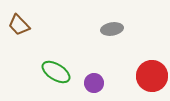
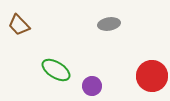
gray ellipse: moved 3 px left, 5 px up
green ellipse: moved 2 px up
purple circle: moved 2 px left, 3 px down
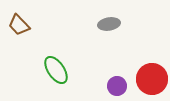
green ellipse: rotated 24 degrees clockwise
red circle: moved 3 px down
purple circle: moved 25 px right
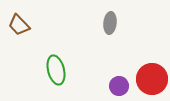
gray ellipse: moved 1 px right, 1 px up; rotated 75 degrees counterclockwise
green ellipse: rotated 20 degrees clockwise
purple circle: moved 2 px right
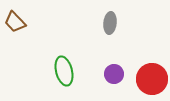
brown trapezoid: moved 4 px left, 3 px up
green ellipse: moved 8 px right, 1 px down
purple circle: moved 5 px left, 12 px up
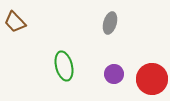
gray ellipse: rotated 10 degrees clockwise
green ellipse: moved 5 px up
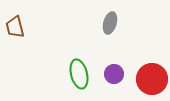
brown trapezoid: moved 5 px down; rotated 30 degrees clockwise
green ellipse: moved 15 px right, 8 px down
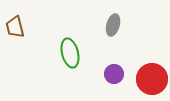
gray ellipse: moved 3 px right, 2 px down
green ellipse: moved 9 px left, 21 px up
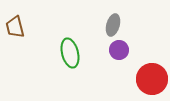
purple circle: moved 5 px right, 24 px up
